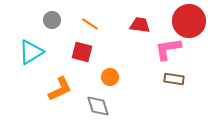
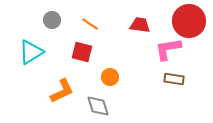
orange L-shape: moved 2 px right, 2 px down
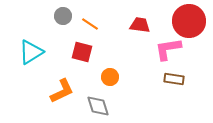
gray circle: moved 11 px right, 4 px up
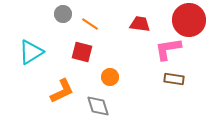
gray circle: moved 2 px up
red circle: moved 1 px up
red trapezoid: moved 1 px up
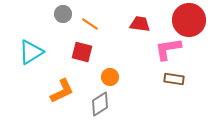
gray diamond: moved 2 px right, 2 px up; rotated 75 degrees clockwise
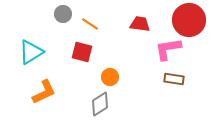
orange L-shape: moved 18 px left, 1 px down
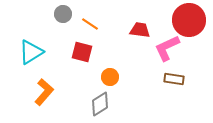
red trapezoid: moved 6 px down
pink L-shape: moved 1 px left, 1 px up; rotated 16 degrees counterclockwise
orange L-shape: rotated 24 degrees counterclockwise
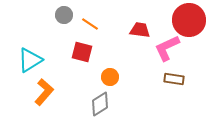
gray circle: moved 1 px right, 1 px down
cyan triangle: moved 1 px left, 8 px down
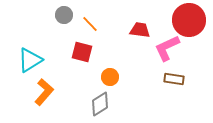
orange line: rotated 12 degrees clockwise
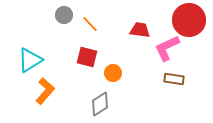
red square: moved 5 px right, 5 px down
orange circle: moved 3 px right, 4 px up
orange L-shape: moved 1 px right, 1 px up
